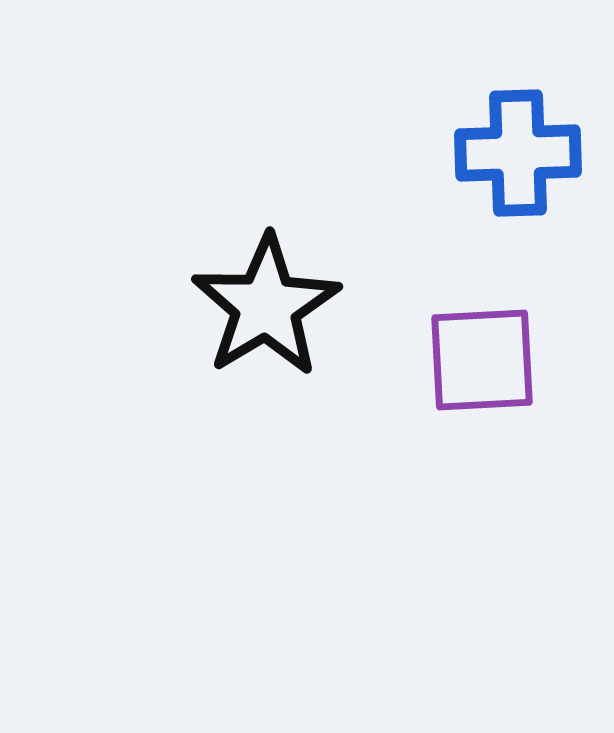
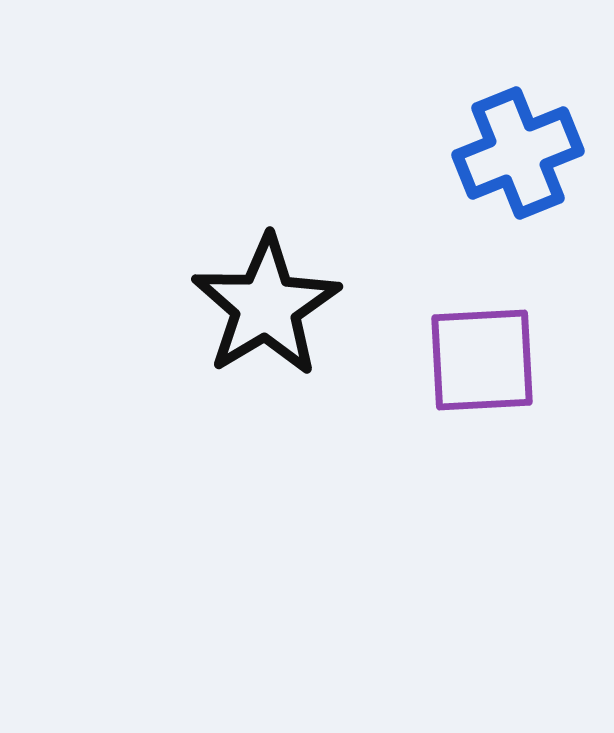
blue cross: rotated 20 degrees counterclockwise
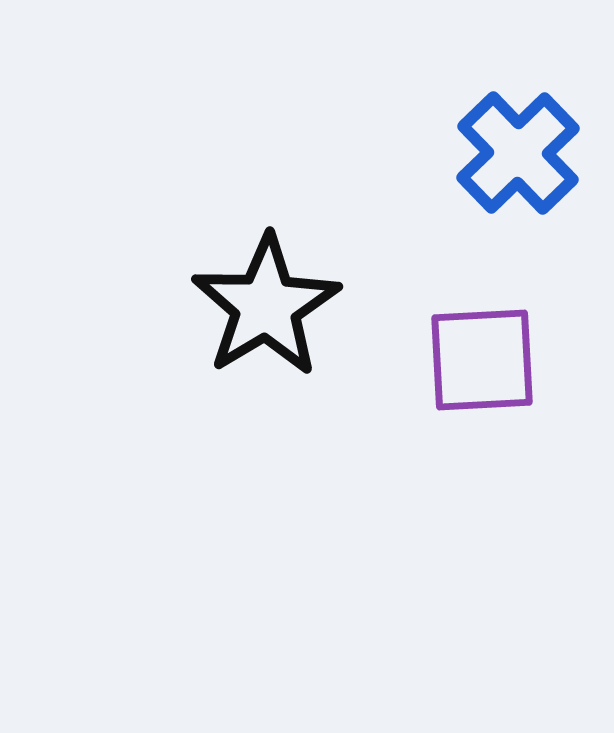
blue cross: rotated 22 degrees counterclockwise
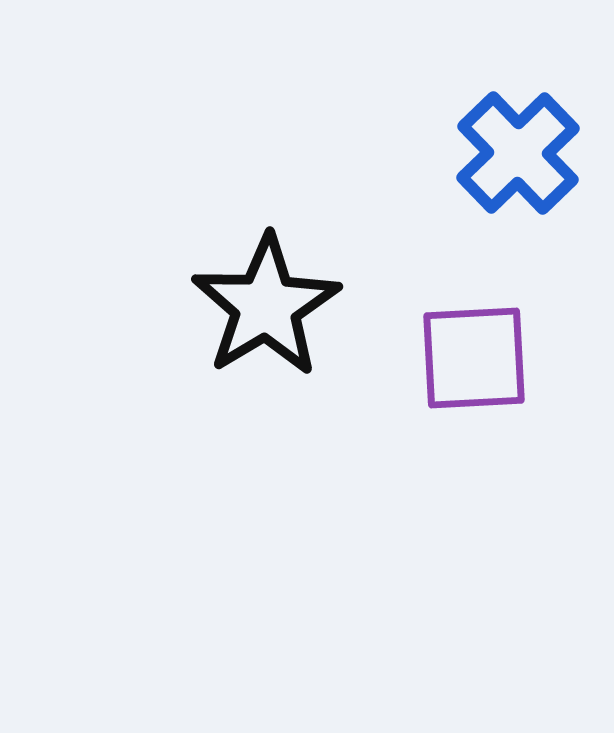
purple square: moved 8 px left, 2 px up
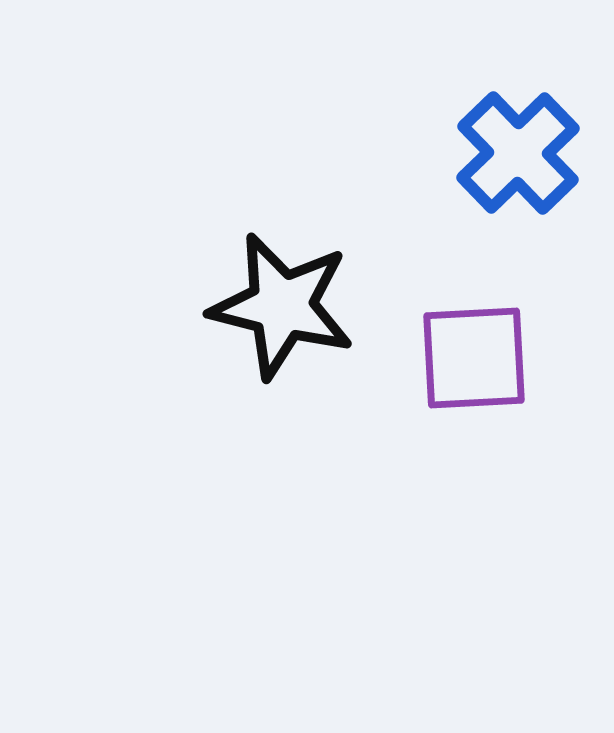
black star: moved 16 px right; rotated 27 degrees counterclockwise
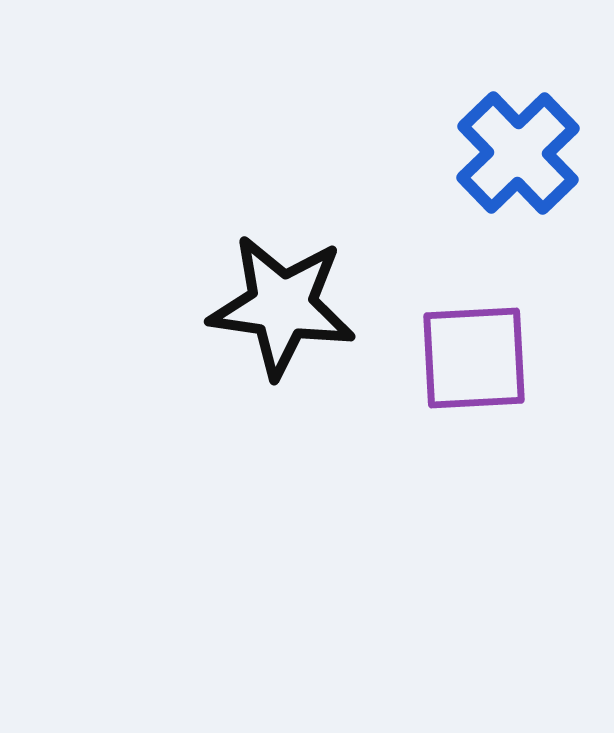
black star: rotated 6 degrees counterclockwise
